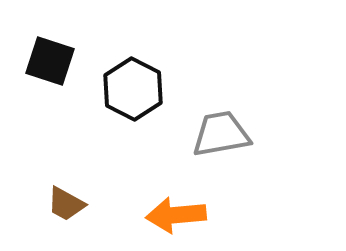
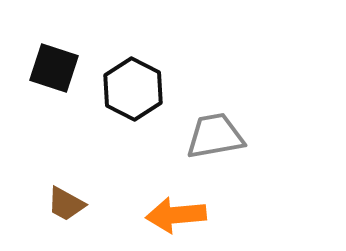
black square: moved 4 px right, 7 px down
gray trapezoid: moved 6 px left, 2 px down
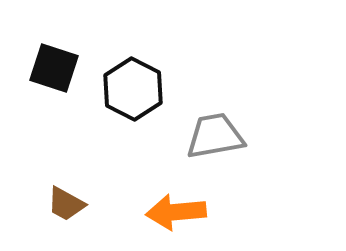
orange arrow: moved 3 px up
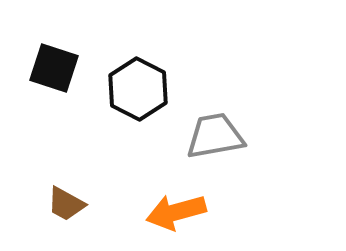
black hexagon: moved 5 px right
orange arrow: rotated 10 degrees counterclockwise
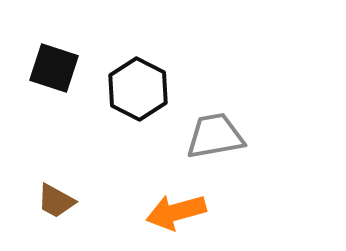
brown trapezoid: moved 10 px left, 3 px up
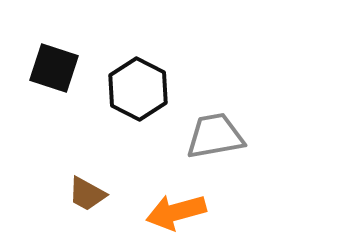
brown trapezoid: moved 31 px right, 7 px up
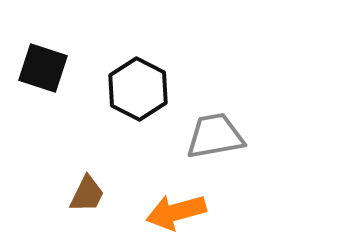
black square: moved 11 px left
brown trapezoid: rotated 93 degrees counterclockwise
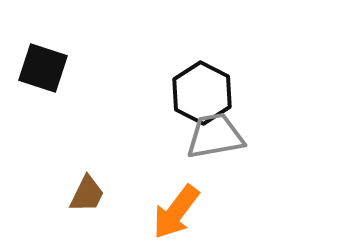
black hexagon: moved 64 px right, 4 px down
orange arrow: rotated 38 degrees counterclockwise
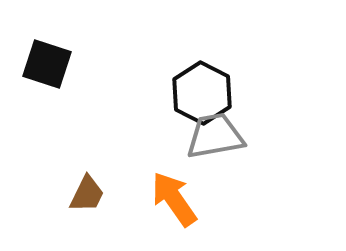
black square: moved 4 px right, 4 px up
orange arrow: moved 2 px left, 13 px up; rotated 108 degrees clockwise
